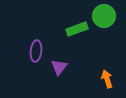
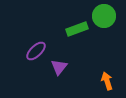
purple ellipse: rotated 40 degrees clockwise
orange arrow: moved 2 px down
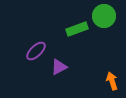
purple triangle: rotated 24 degrees clockwise
orange arrow: moved 5 px right
